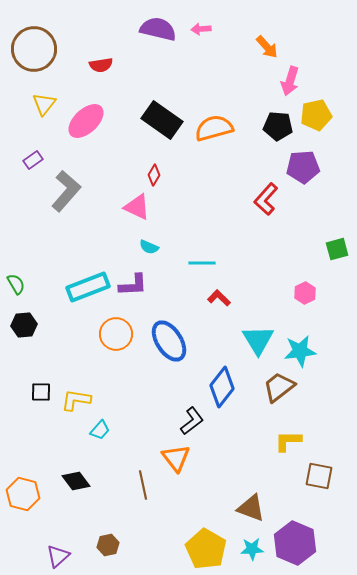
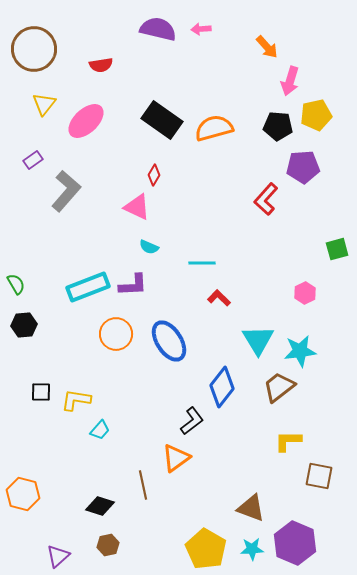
orange triangle at (176, 458): rotated 32 degrees clockwise
black diamond at (76, 481): moved 24 px right, 25 px down; rotated 36 degrees counterclockwise
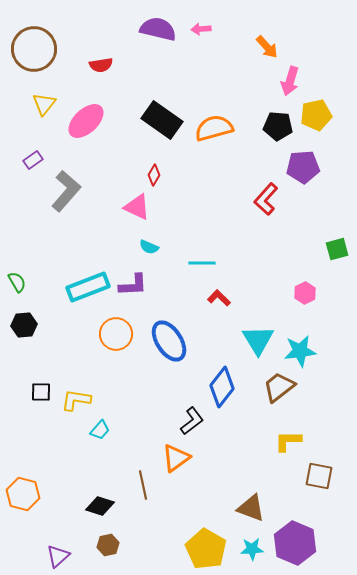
green semicircle at (16, 284): moved 1 px right, 2 px up
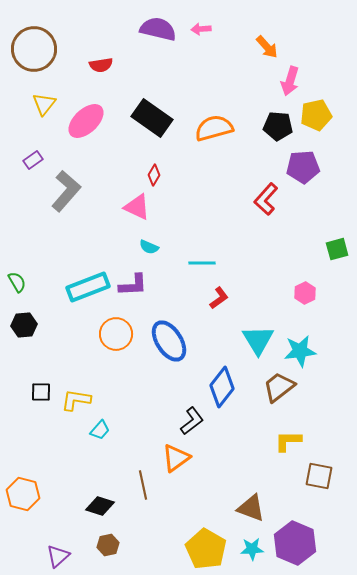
black rectangle at (162, 120): moved 10 px left, 2 px up
red L-shape at (219, 298): rotated 100 degrees clockwise
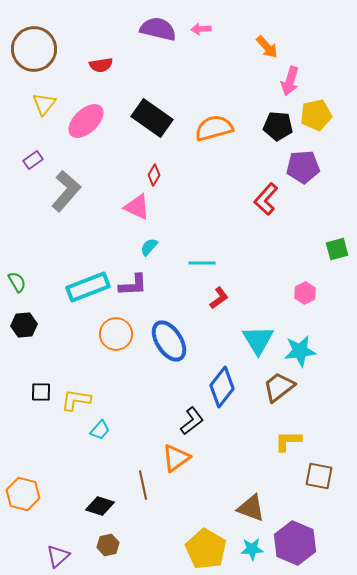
cyan semicircle at (149, 247): rotated 108 degrees clockwise
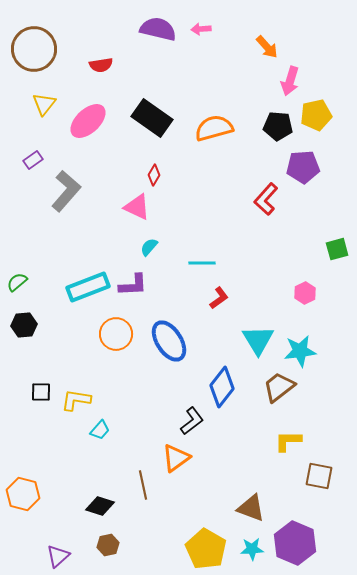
pink ellipse at (86, 121): moved 2 px right
green semicircle at (17, 282): rotated 100 degrees counterclockwise
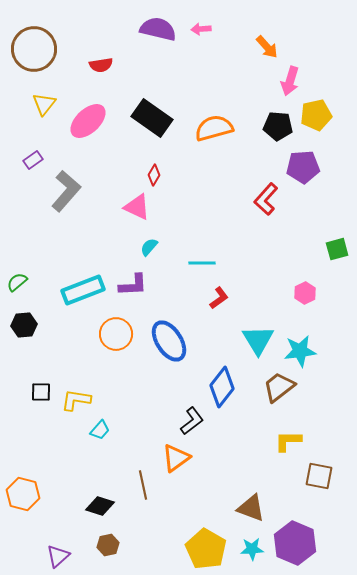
cyan rectangle at (88, 287): moved 5 px left, 3 px down
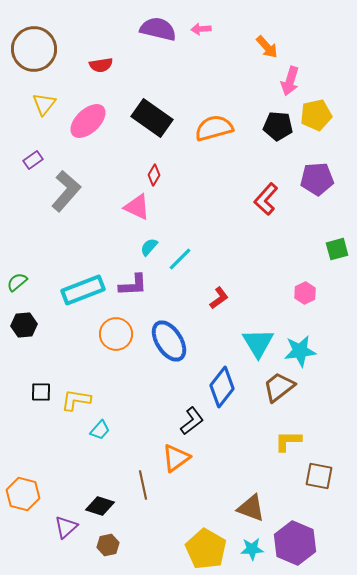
purple pentagon at (303, 167): moved 14 px right, 12 px down
cyan line at (202, 263): moved 22 px left, 4 px up; rotated 44 degrees counterclockwise
cyan triangle at (258, 340): moved 3 px down
purple triangle at (58, 556): moved 8 px right, 29 px up
